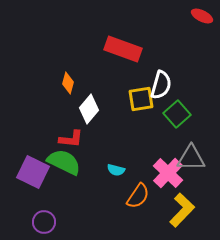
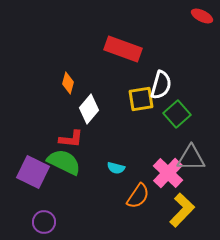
cyan semicircle: moved 2 px up
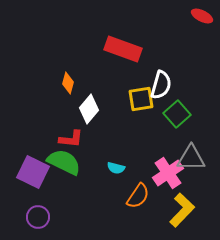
pink cross: rotated 12 degrees clockwise
purple circle: moved 6 px left, 5 px up
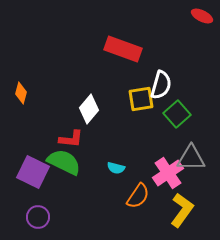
orange diamond: moved 47 px left, 10 px down
yellow L-shape: rotated 8 degrees counterclockwise
